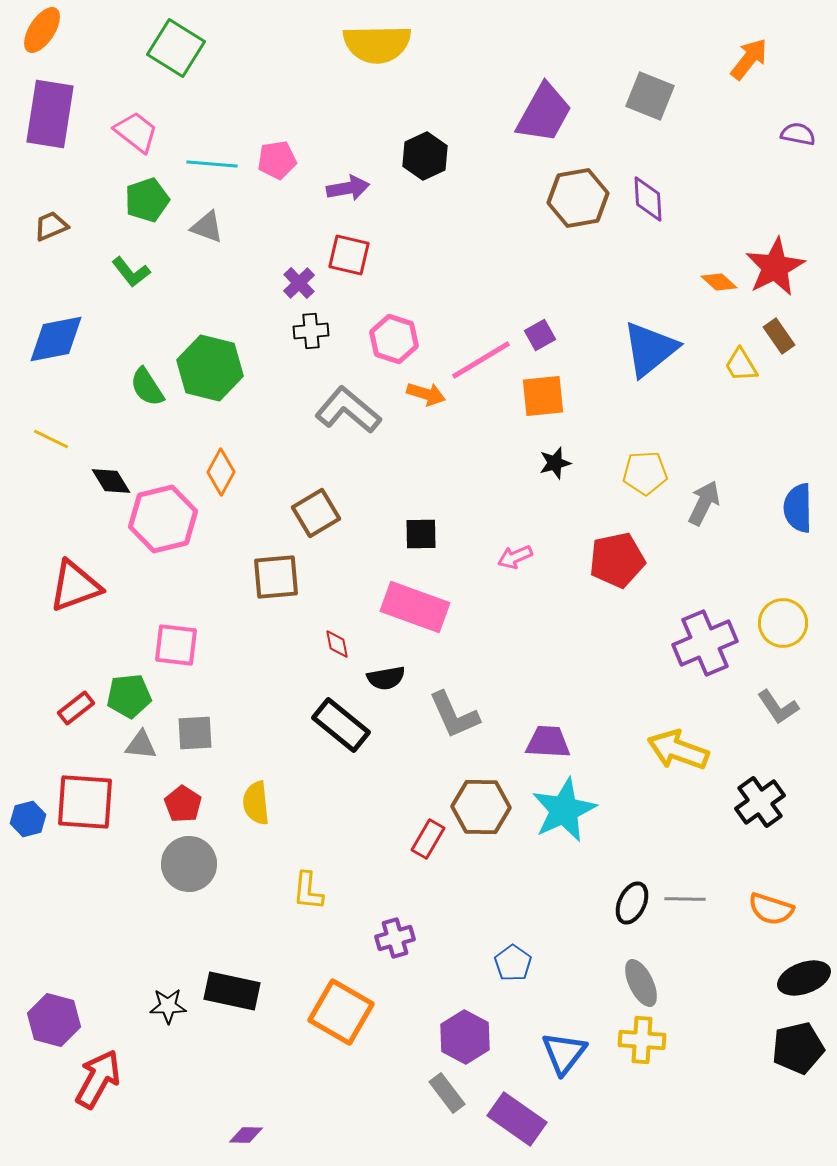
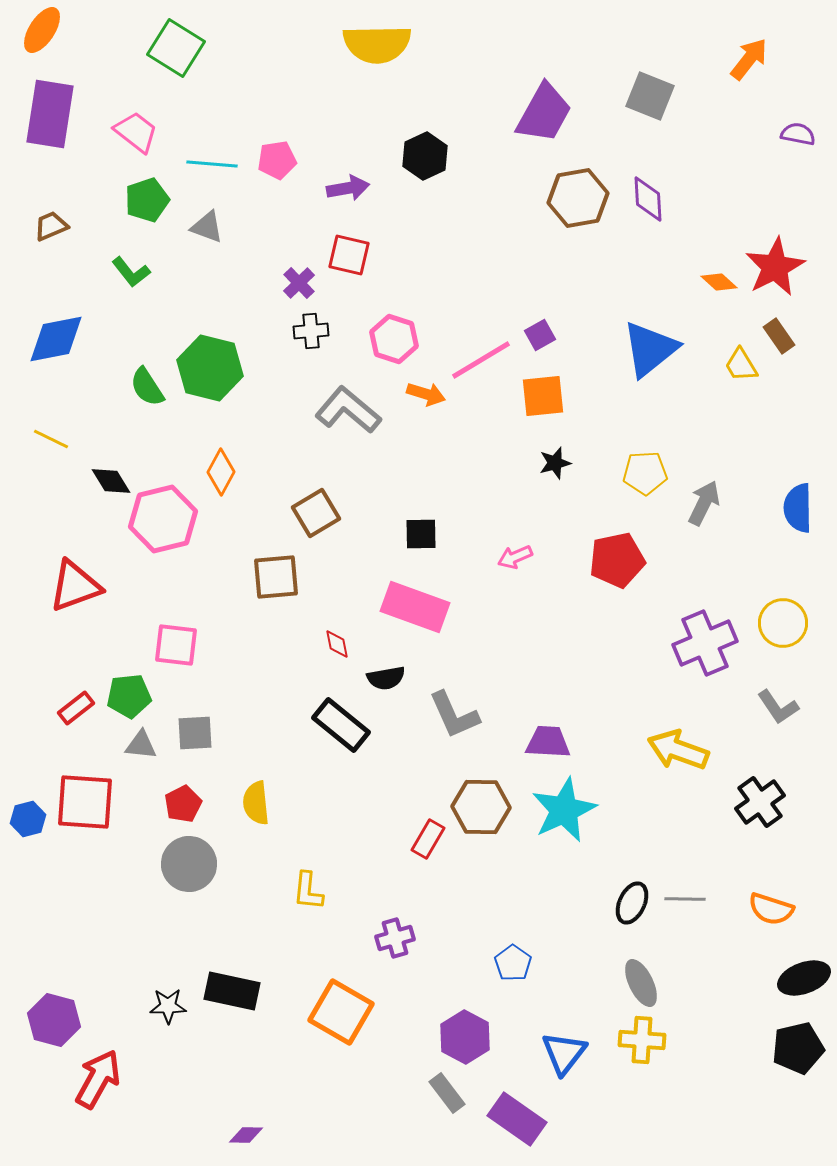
red pentagon at (183, 804): rotated 12 degrees clockwise
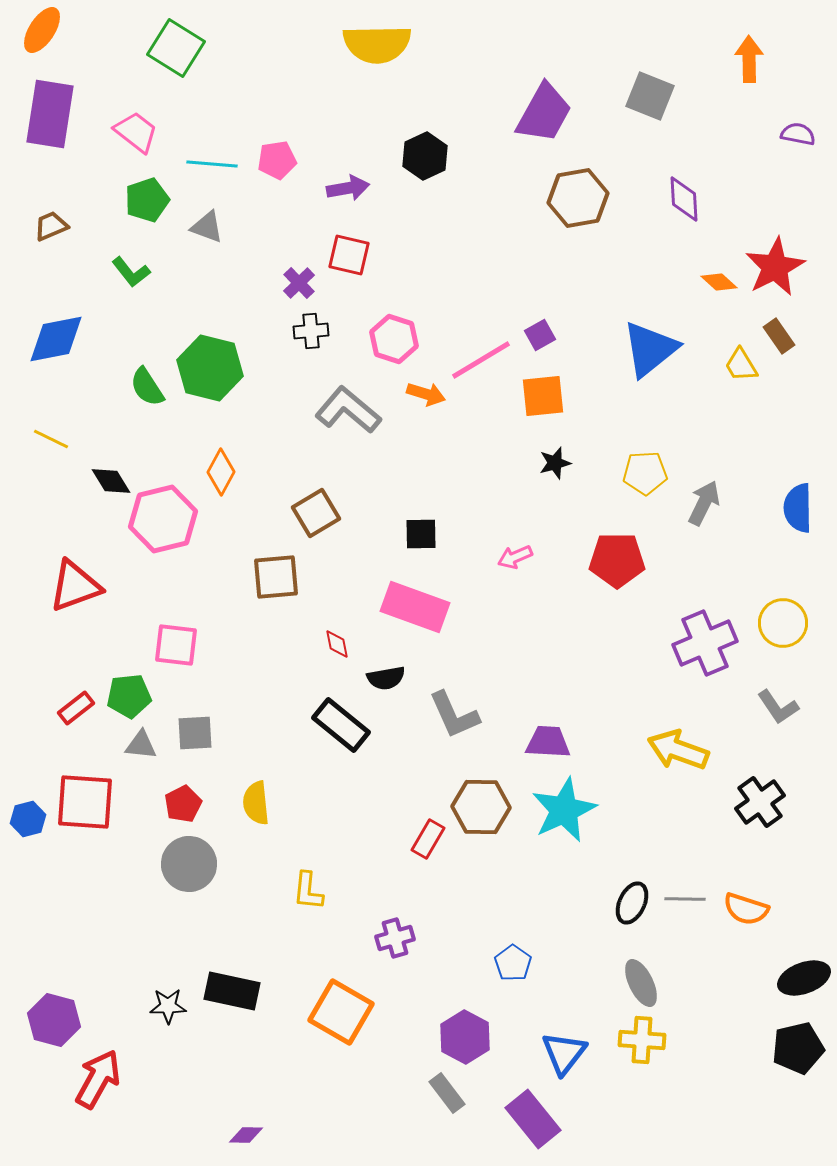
orange arrow at (749, 59): rotated 39 degrees counterclockwise
purple diamond at (648, 199): moved 36 px right
red pentagon at (617, 560): rotated 12 degrees clockwise
orange semicircle at (771, 909): moved 25 px left
purple rectangle at (517, 1119): moved 16 px right; rotated 16 degrees clockwise
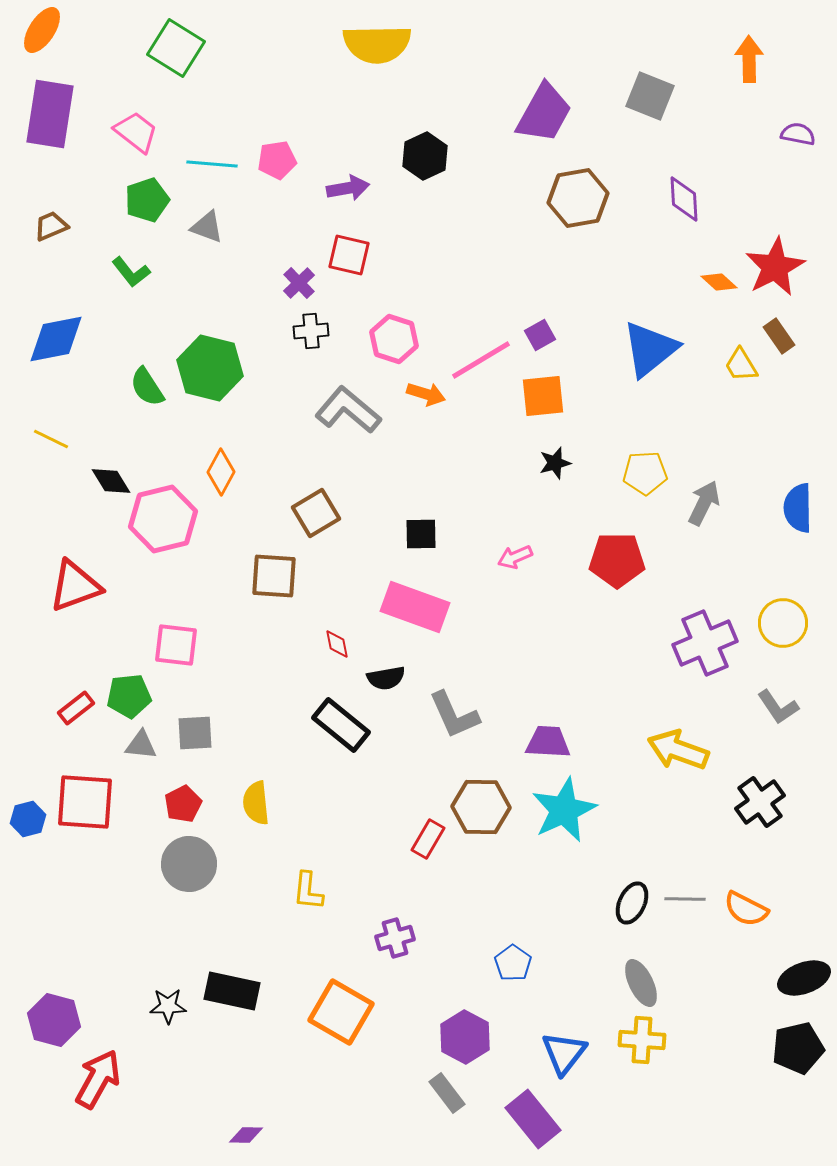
brown square at (276, 577): moved 2 px left, 1 px up; rotated 9 degrees clockwise
orange semicircle at (746, 909): rotated 9 degrees clockwise
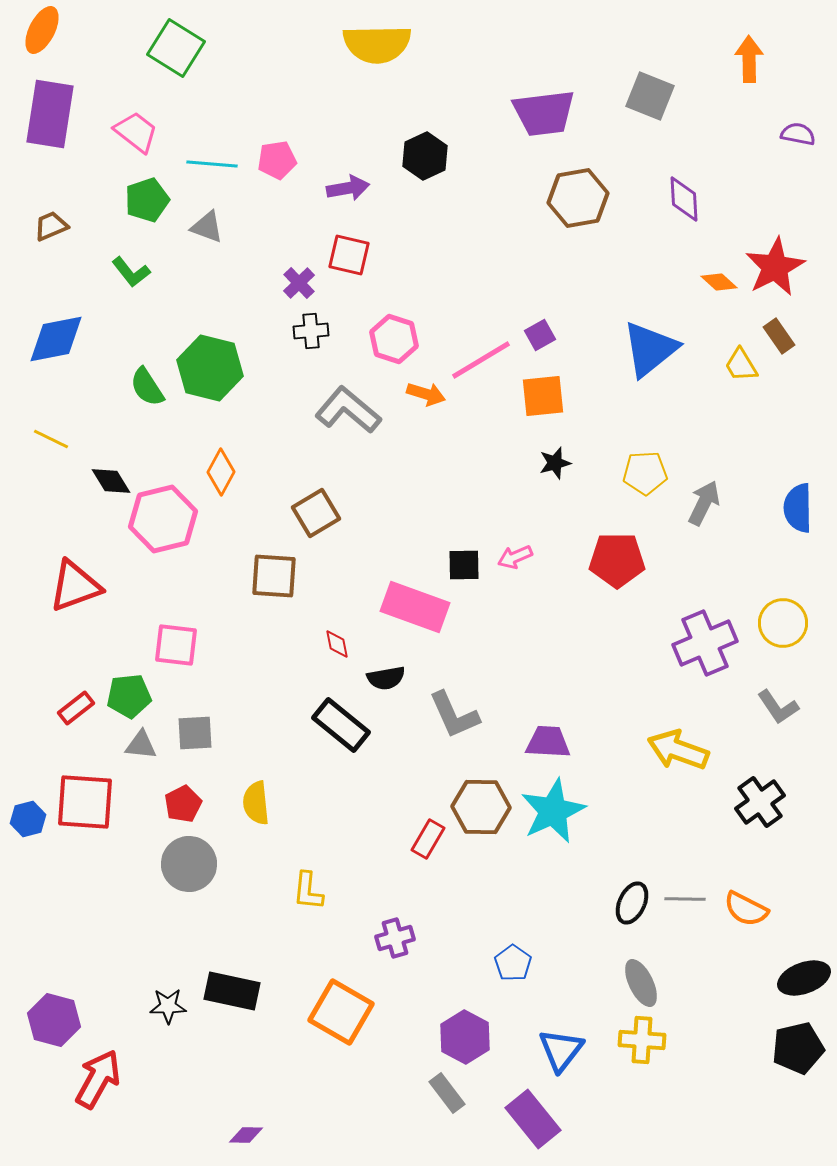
orange ellipse at (42, 30): rotated 6 degrees counterclockwise
purple trapezoid at (544, 113): rotated 54 degrees clockwise
black square at (421, 534): moved 43 px right, 31 px down
cyan star at (564, 810): moved 11 px left, 1 px down
blue triangle at (564, 1053): moved 3 px left, 3 px up
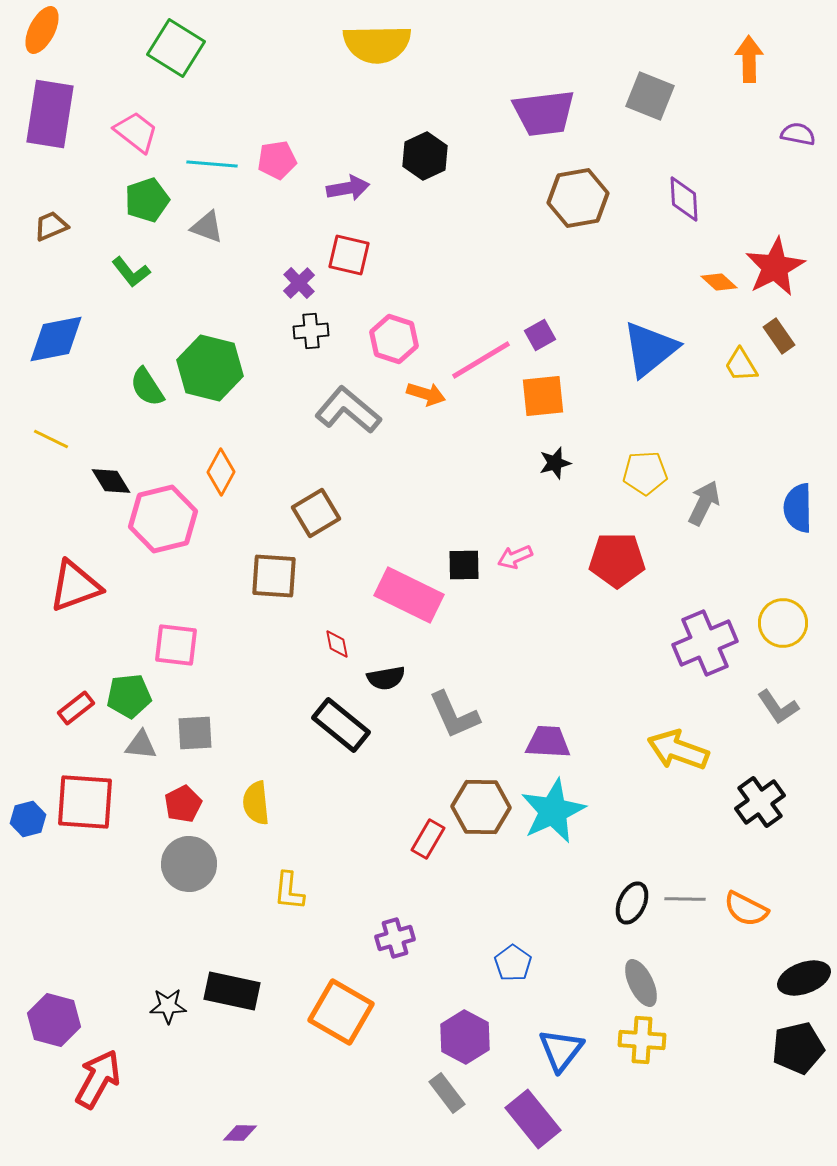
pink rectangle at (415, 607): moved 6 px left, 12 px up; rotated 6 degrees clockwise
yellow L-shape at (308, 891): moved 19 px left
purple diamond at (246, 1135): moved 6 px left, 2 px up
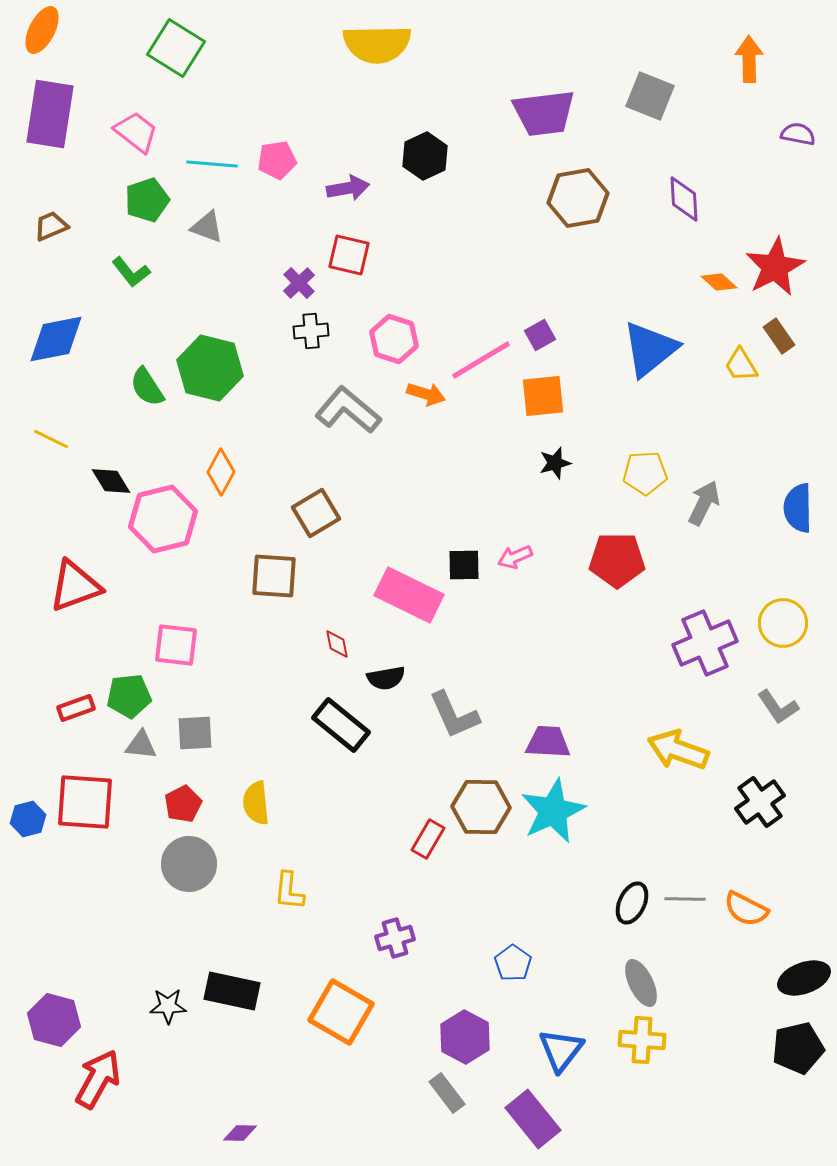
red rectangle at (76, 708): rotated 18 degrees clockwise
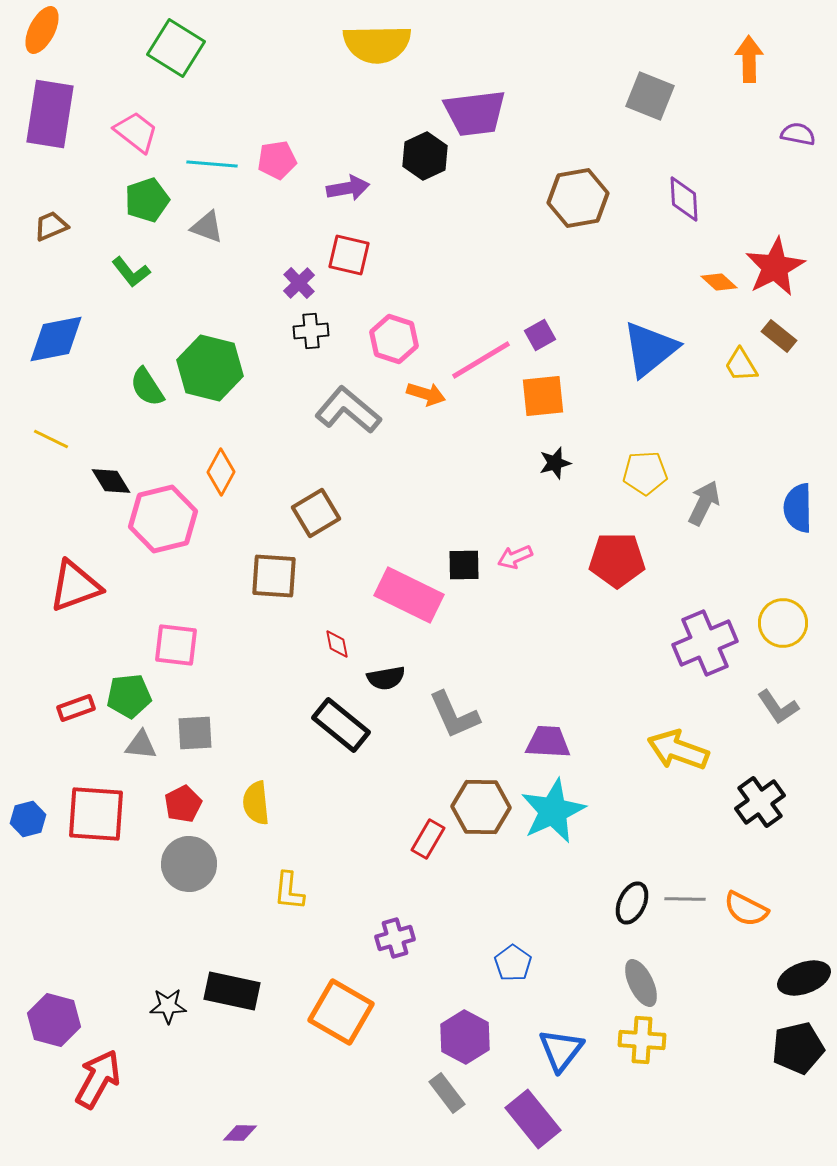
purple trapezoid at (544, 113): moved 69 px left
brown rectangle at (779, 336): rotated 16 degrees counterclockwise
red square at (85, 802): moved 11 px right, 12 px down
